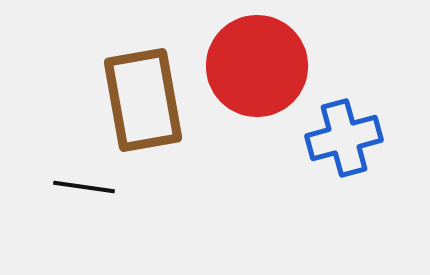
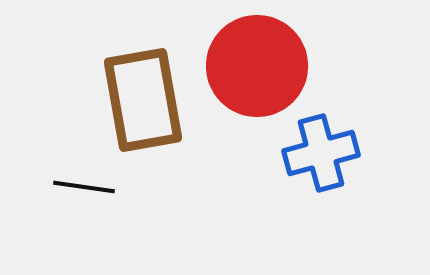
blue cross: moved 23 px left, 15 px down
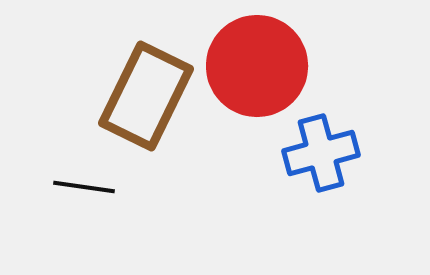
brown rectangle: moved 3 px right, 4 px up; rotated 36 degrees clockwise
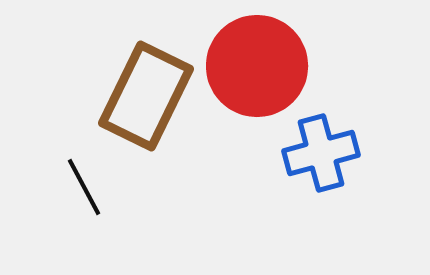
black line: rotated 54 degrees clockwise
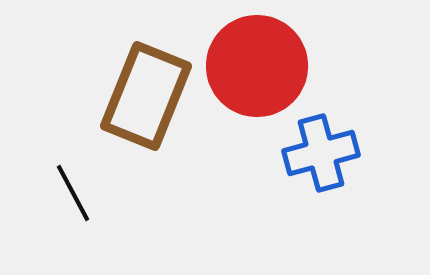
brown rectangle: rotated 4 degrees counterclockwise
black line: moved 11 px left, 6 px down
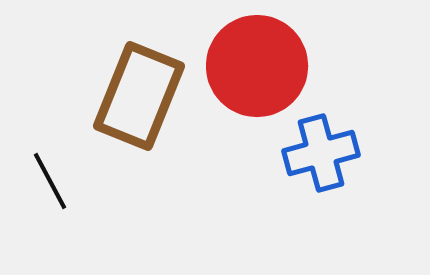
brown rectangle: moved 7 px left
black line: moved 23 px left, 12 px up
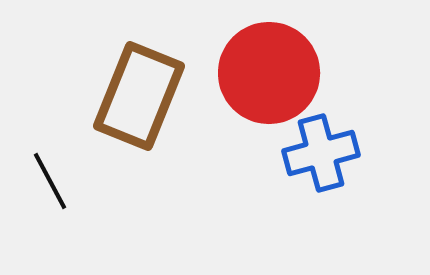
red circle: moved 12 px right, 7 px down
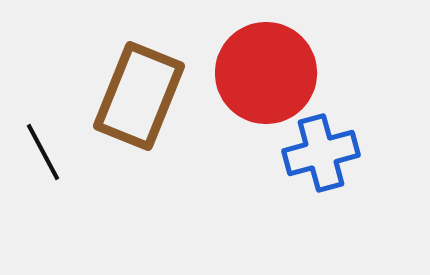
red circle: moved 3 px left
black line: moved 7 px left, 29 px up
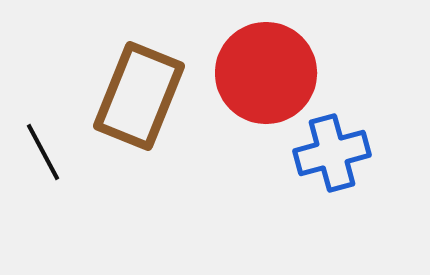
blue cross: moved 11 px right
